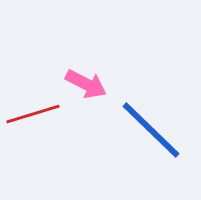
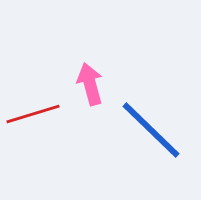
pink arrow: moved 4 px right; rotated 132 degrees counterclockwise
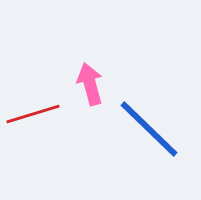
blue line: moved 2 px left, 1 px up
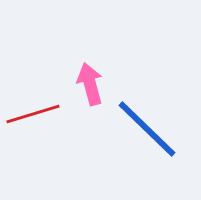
blue line: moved 2 px left
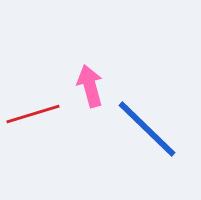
pink arrow: moved 2 px down
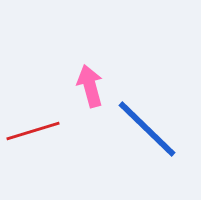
red line: moved 17 px down
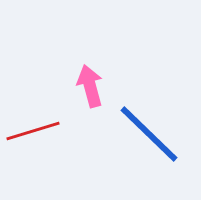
blue line: moved 2 px right, 5 px down
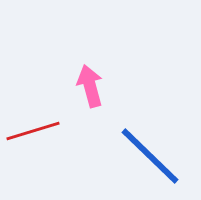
blue line: moved 1 px right, 22 px down
